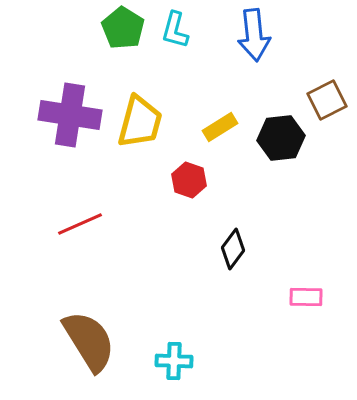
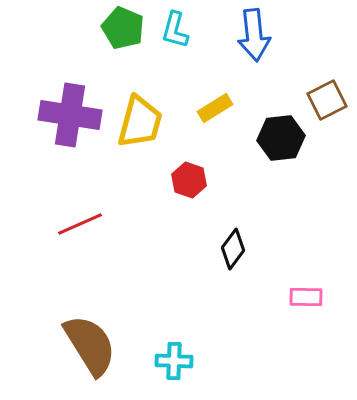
green pentagon: rotated 9 degrees counterclockwise
yellow rectangle: moved 5 px left, 19 px up
brown semicircle: moved 1 px right, 4 px down
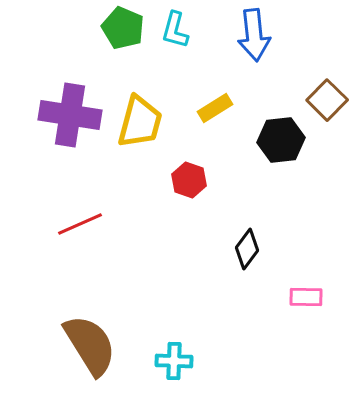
brown square: rotated 18 degrees counterclockwise
black hexagon: moved 2 px down
black diamond: moved 14 px right
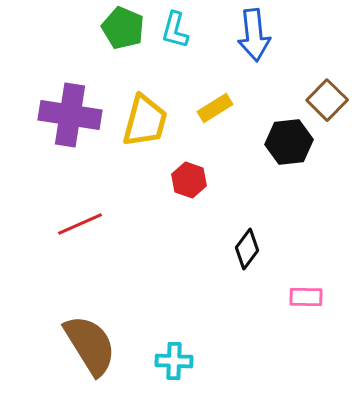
yellow trapezoid: moved 5 px right, 1 px up
black hexagon: moved 8 px right, 2 px down
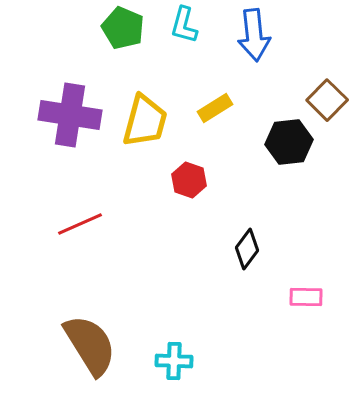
cyan L-shape: moved 9 px right, 5 px up
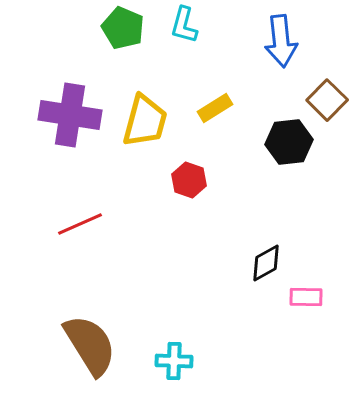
blue arrow: moved 27 px right, 6 px down
black diamond: moved 19 px right, 14 px down; rotated 24 degrees clockwise
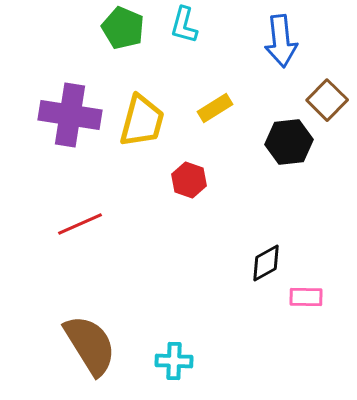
yellow trapezoid: moved 3 px left
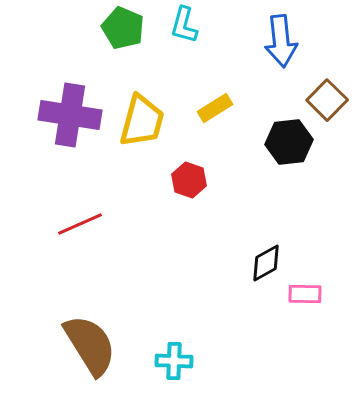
pink rectangle: moved 1 px left, 3 px up
